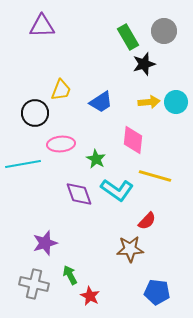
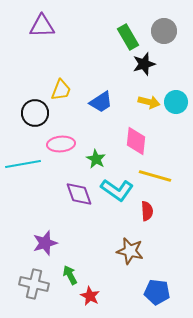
yellow arrow: rotated 20 degrees clockwise
pink diamond: moved 3 px right, 1 px down
red semicircle: moved 10 px up; rotated 48 degrees counterclockwise
brown star: moved 2 px down; rotated 16 degrees clockwise
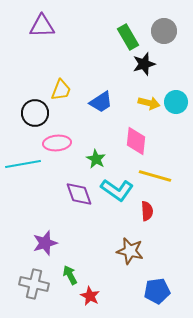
yellow arrow: moved 1 px down
pink ellipse: moved 4 px left, 1 px up
blue pentagon: moved 1 px up; rotated 15 degrees counterclockwise
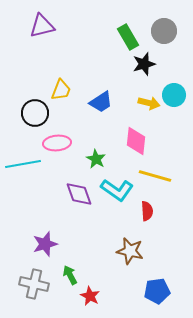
purple triangle: rotated 12 degrees counterclockwise
cyan circle: moved 2 px left, 7 px up
purple star: moved 1 px down
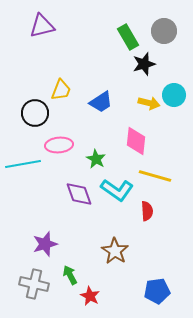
pink ellipse: moved 2 px right, 2 px down
brown star: moved 15 px left; rotated 20 degrees clockwise
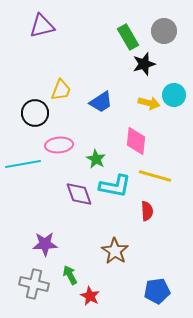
cyan L-shape: moved 2 px left, 4 px up; rotated 24 degrees counterclockwise
purple star: rotated 15 degrees clockwise
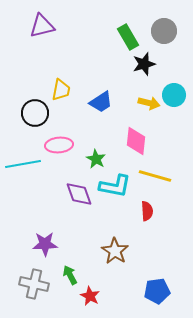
yellow trapezoid: rotated 10 degrees counterclockwise
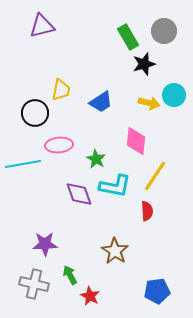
yellow line: rotated 72 degrees counterclockwise
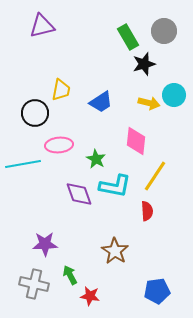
red star: rotated 18 degrees counterclockwise
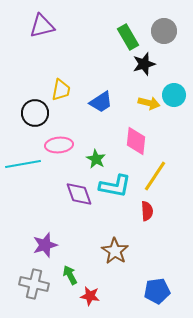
purple star: moved 1 px down; rotated 15 degrees counterclockwise
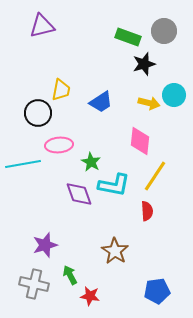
green rectangle: rotated 40 degrees counterclockwise
black circle: moved 3 px right
pink diamond: moved 4 px right
green star: moved 5 px left, 3 px down
cyan L-shape: moved 1 px left, 1 px up
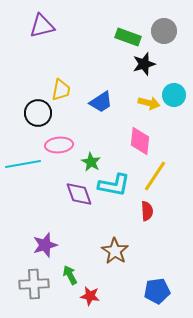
gray cross: rotated 16 degrees counterclockwise
